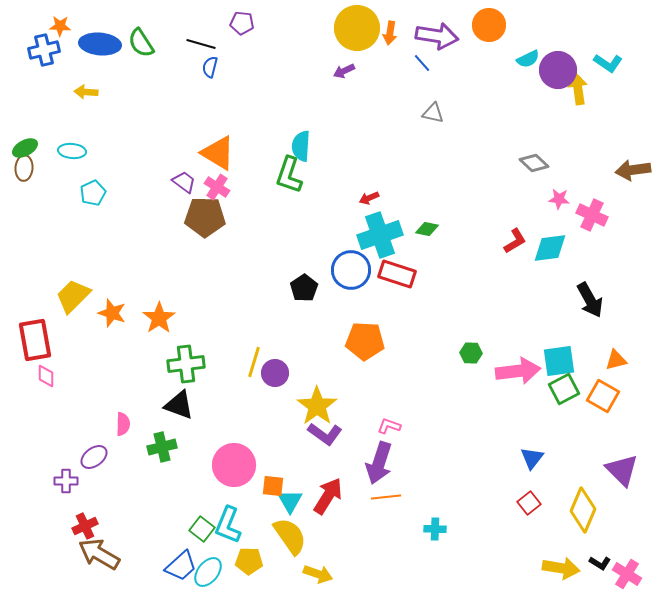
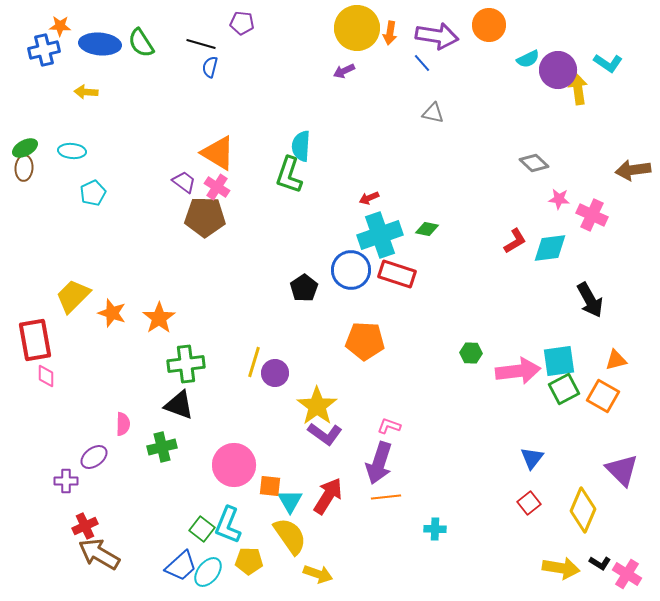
orange square at (273, 486): moved 3 px left
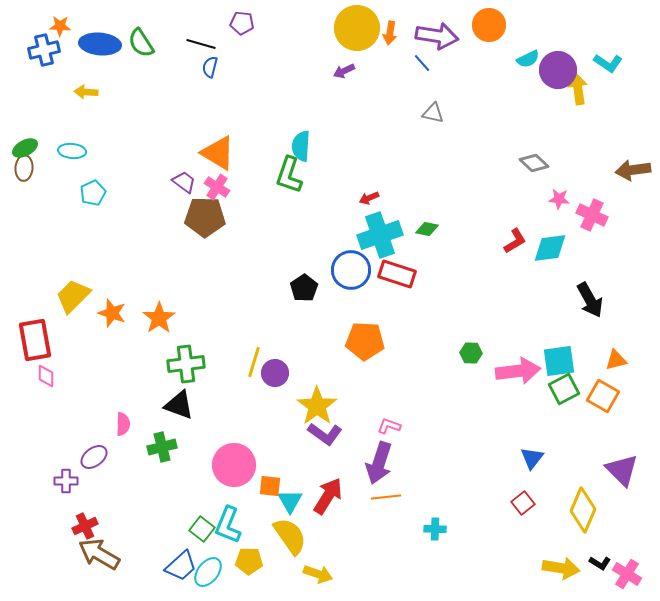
red square at (529, 503): moved 6 px left
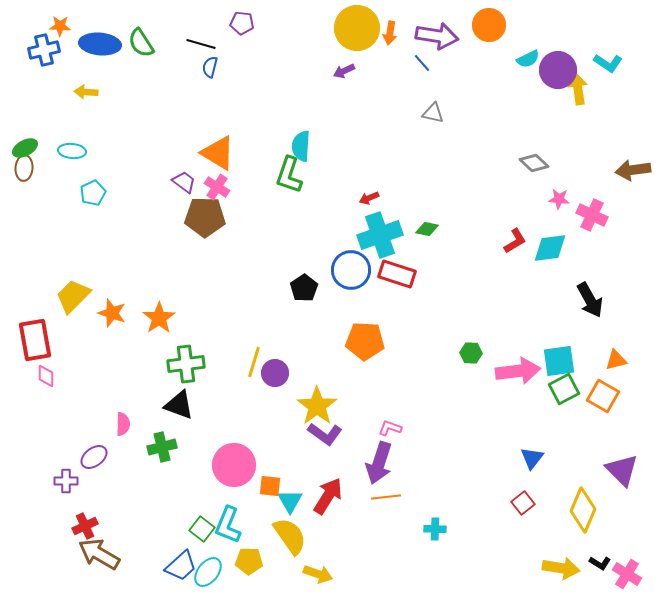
pink L-shape at (389, 426): moved 1 px right, 2 px down
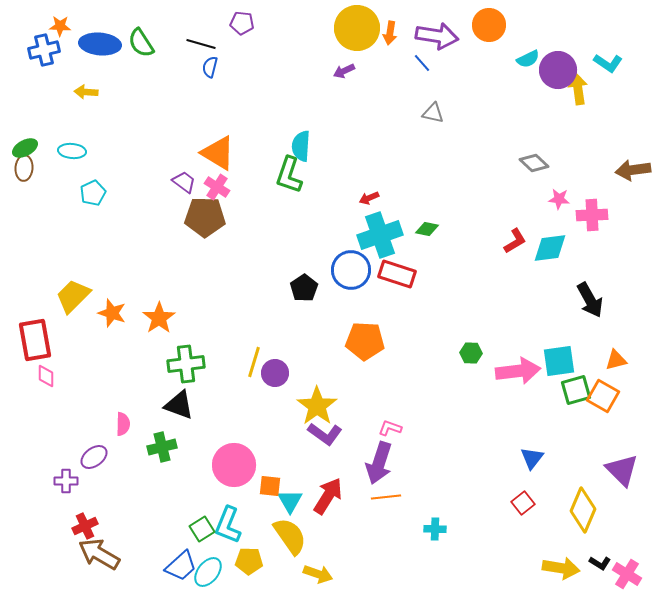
pink cross at (592, 215): rotated 28 degrees counterclockwise
green square at (564, 389): moved 12 px right, 1 px down; rotated 12 degrees clockwise
green square at (202, 529): rotated 20 degrees clockwise
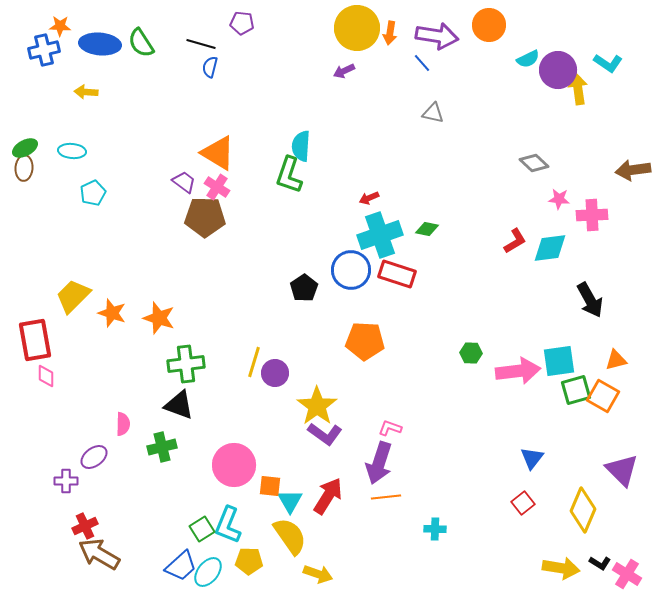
orange star at (159, 318): rotated 20 degrees counterclockwise
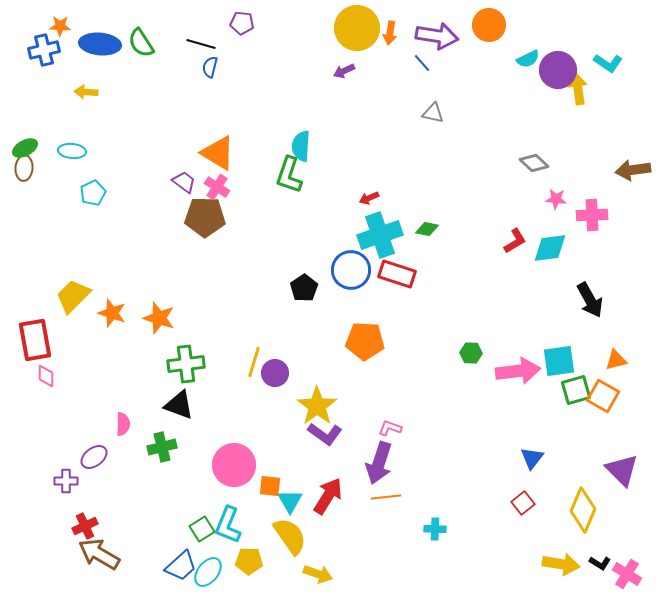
pink star at (559, 199): moved 3 px left
yellow arrow at (561, 568): moved 4 px up
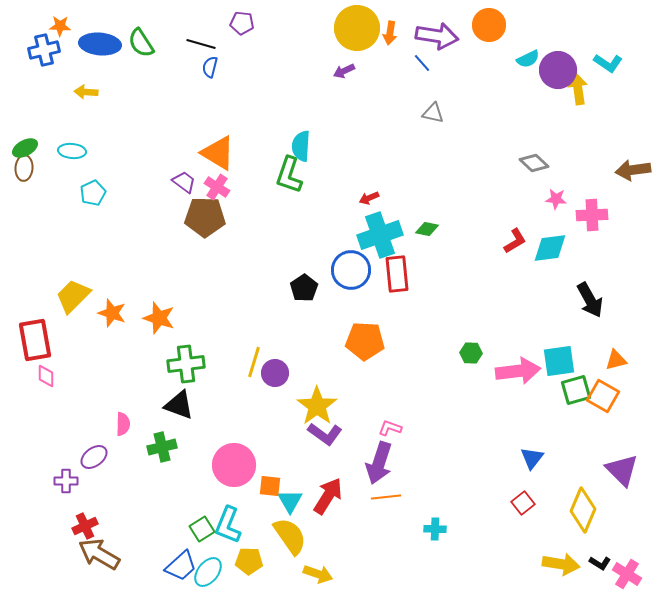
red rectangle at (397, 274): rotated 66 degrees clockwise
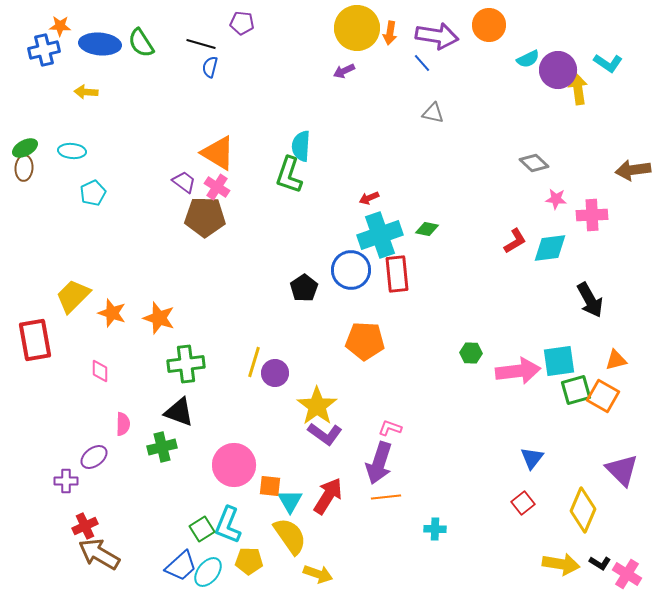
pink diamond at (46, 376): moved 54 px right, 5 px up
black triangle at (179, 405): moved 7 px down
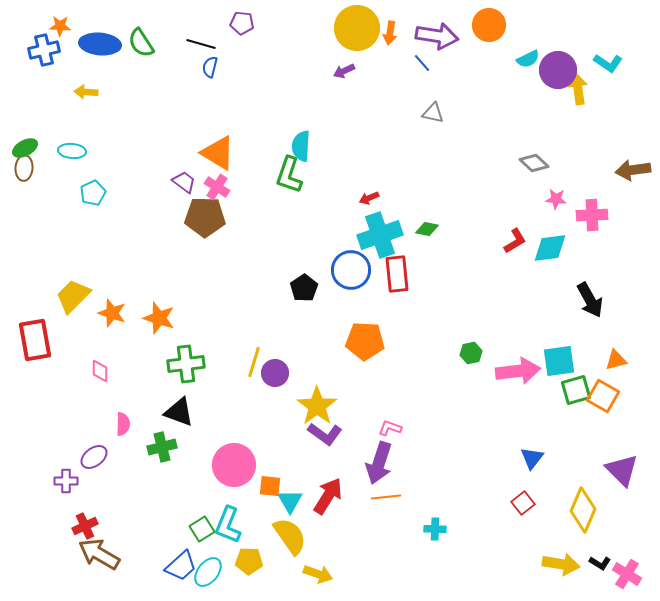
green hexagon at (471, 353): rotated 15 degrees counterclockwise
